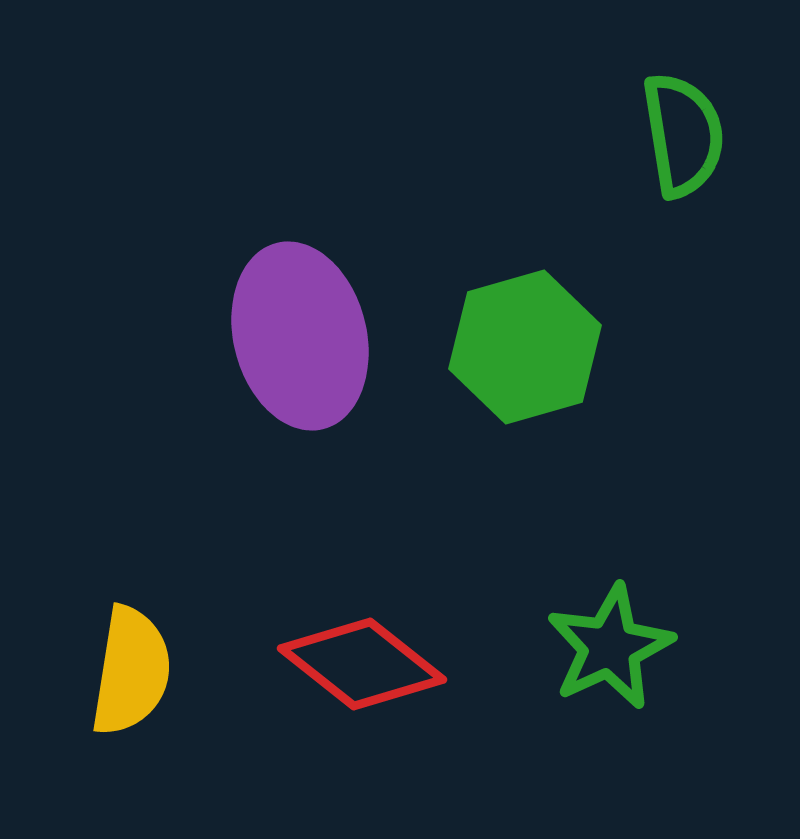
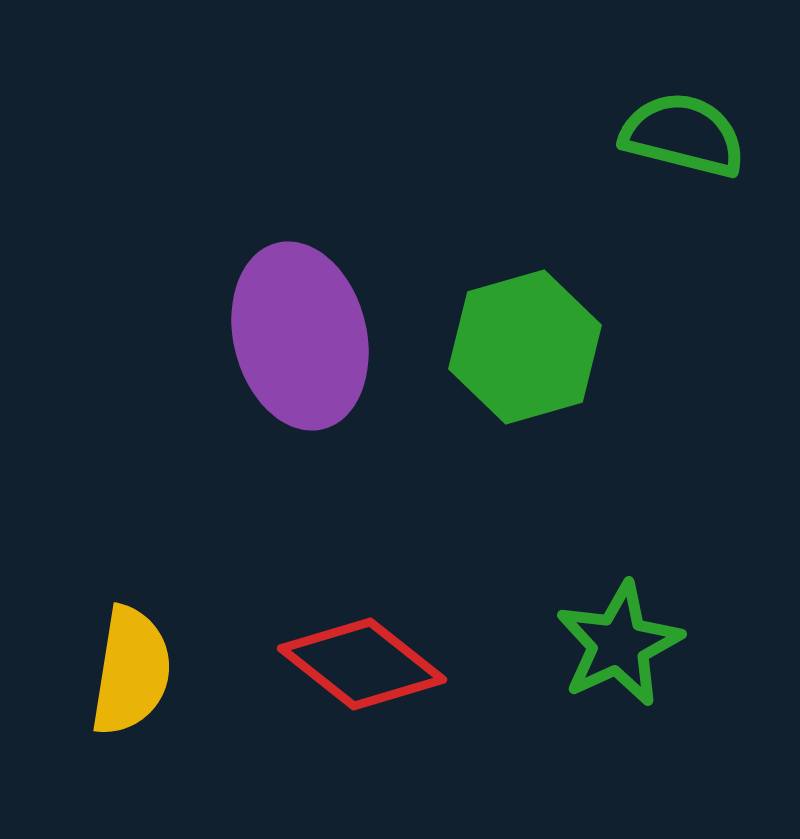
green semicircle: rotated 67 degrees counterclockwise
green star: moved 9 px right, 3 px up
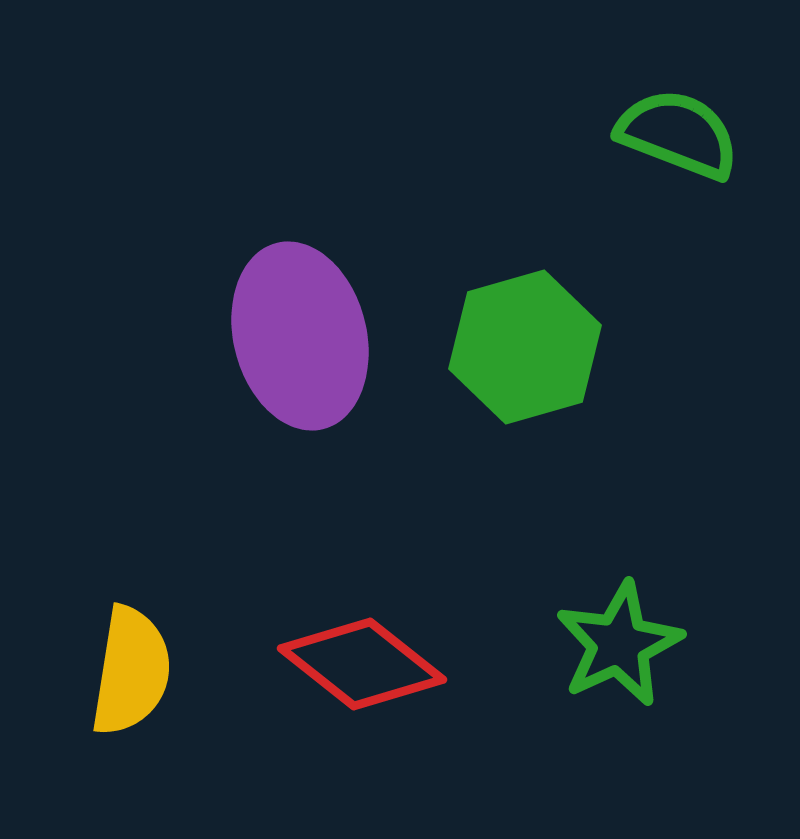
green semicircle: moved 5 px left, 1 px up; rotated 7 degrees clockwise
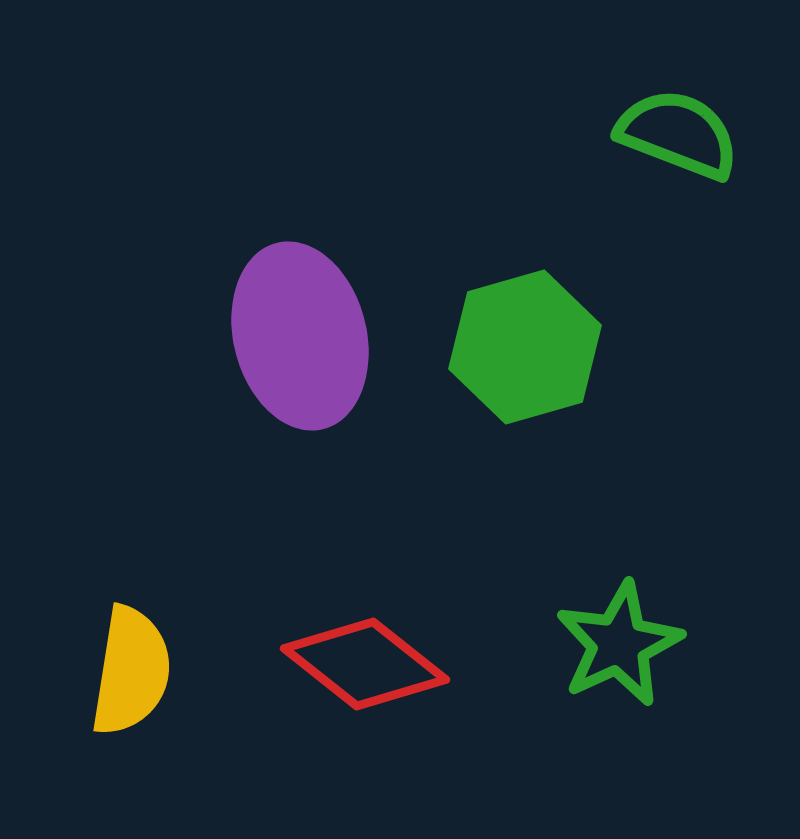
red diamond: moved 3 px right
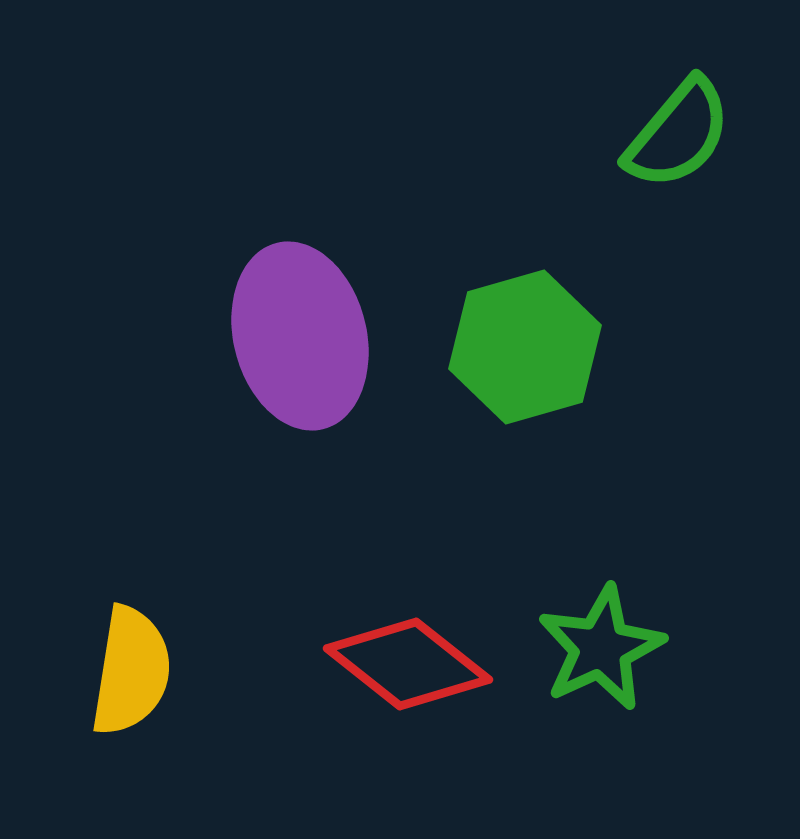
green semicircle: rotated 109 degrees clockwise
green star: moved 18 px left, 4 px down
red diamond: moved 43 px right
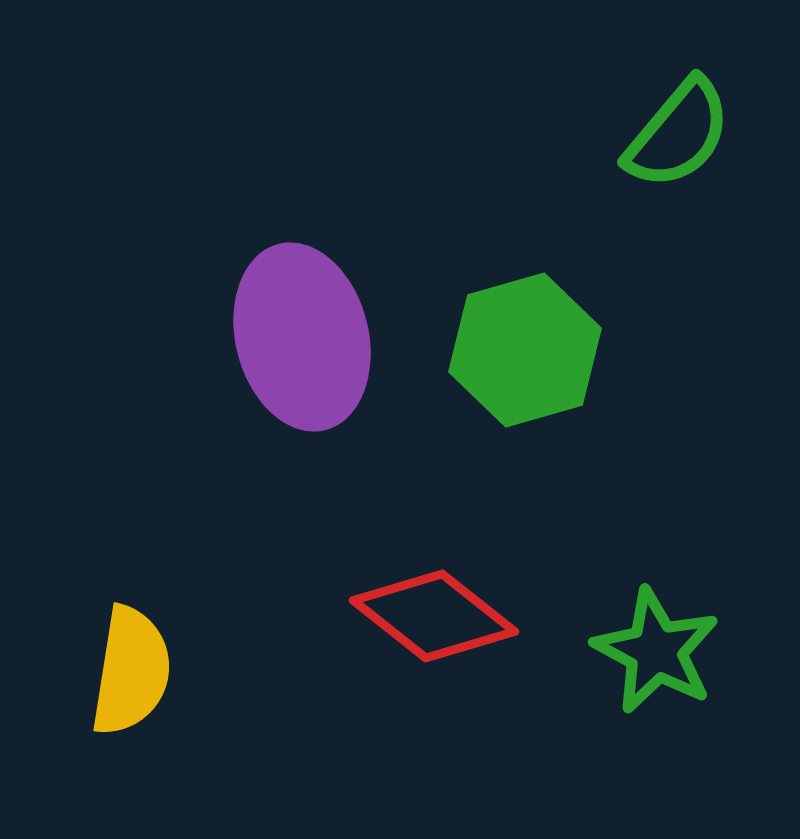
purple ellipse: moved 2 px right, 1 px down
green hexagon: moved 3 px down
green star: moved 55 px right, 3 px down; rotated 19 degrees counterclockwise
red diamond: moved 26 px right, 48 px up
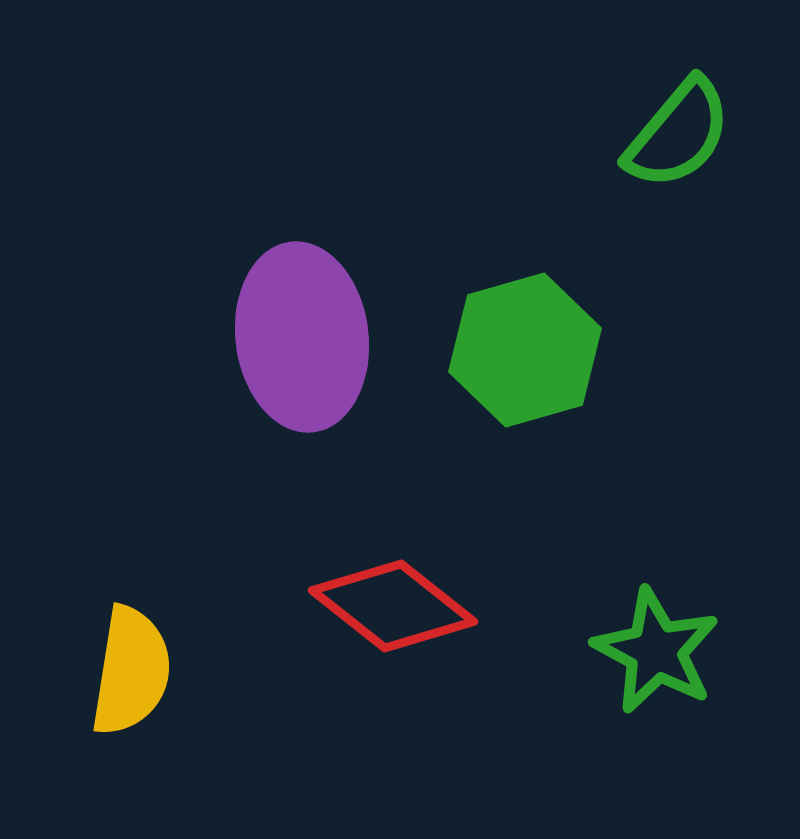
purple ellipse: rotated 7 degrees clockwise
red diamond: moved 41 px left, 10 px up
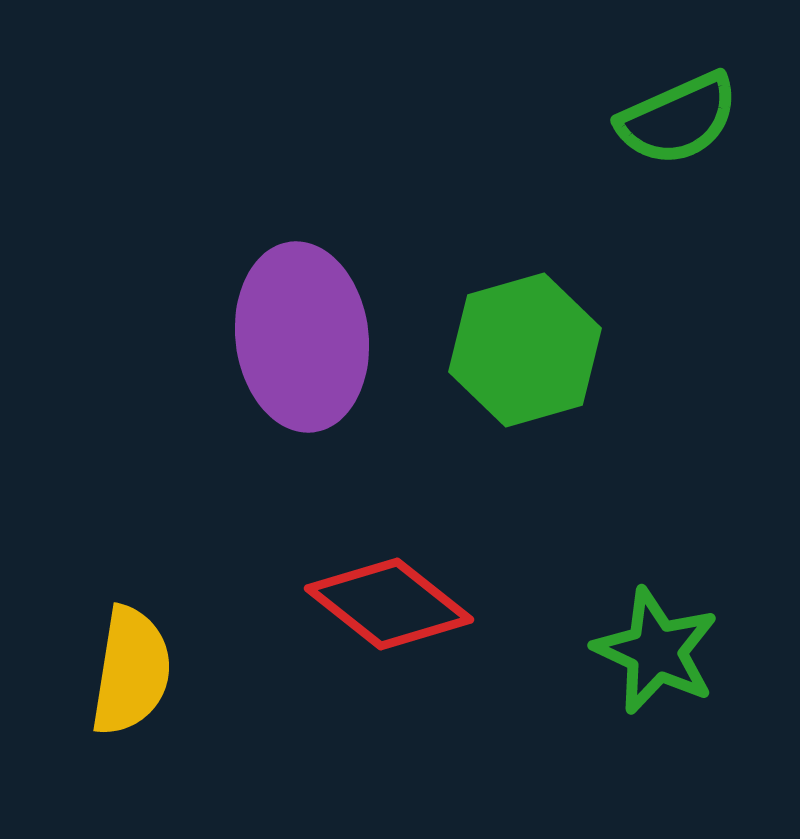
green semicircle: moved 15 px up; rotated 26 degrees clockwise
red diamond: moved 4 px left, 2 px up
green star: rotated 3 degrees counterclockwise
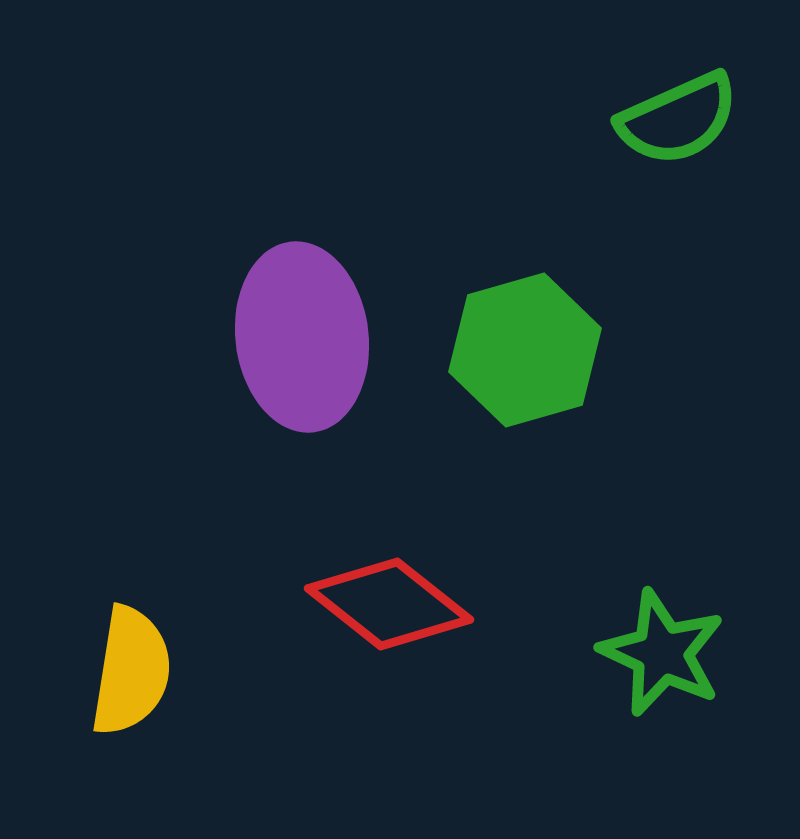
green star: moved 6 px right, 2 px down
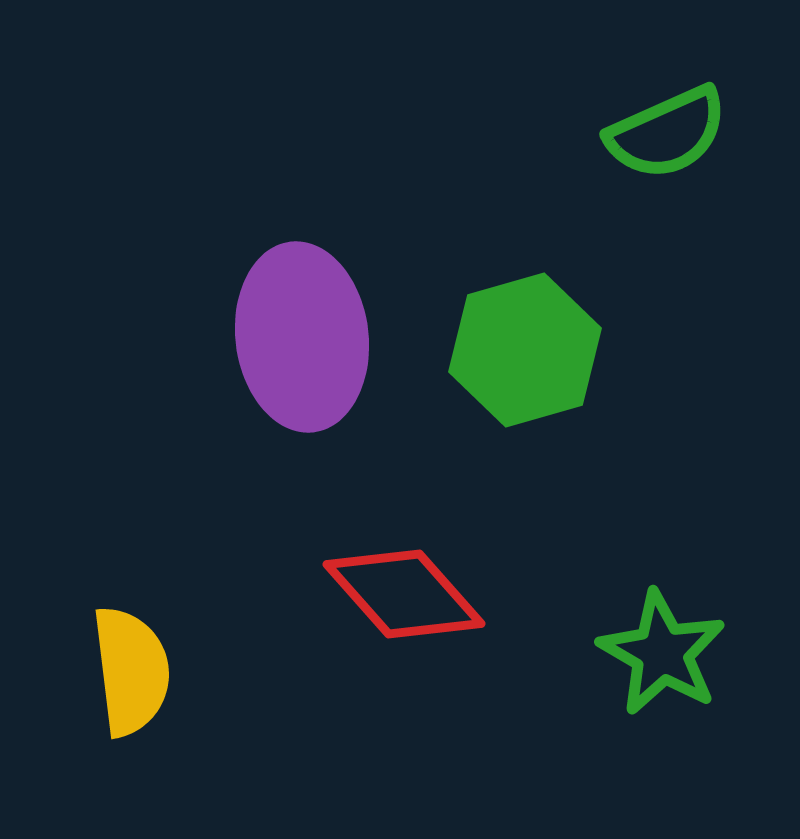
green semicircle: moved 11 px left, 14 px down
red diamond: moved 15 px right, 10 px up; rotated 10 degrees clockwise
green star: rotated 5 degrees clockwise
yellow semicircle: rotated 16 degrees counterclockwise
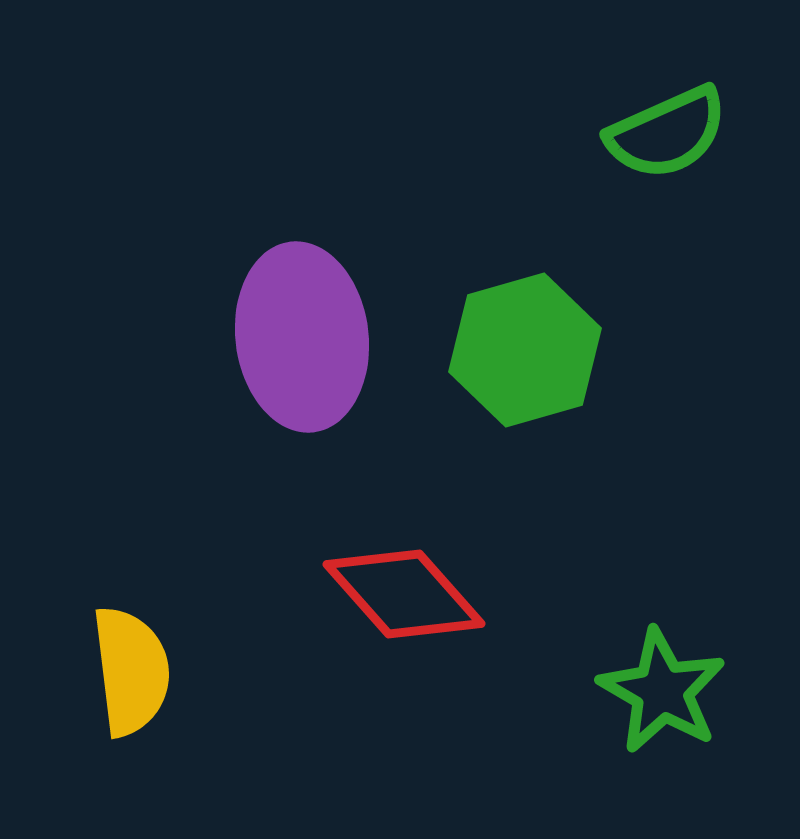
green star: moved 38 px down
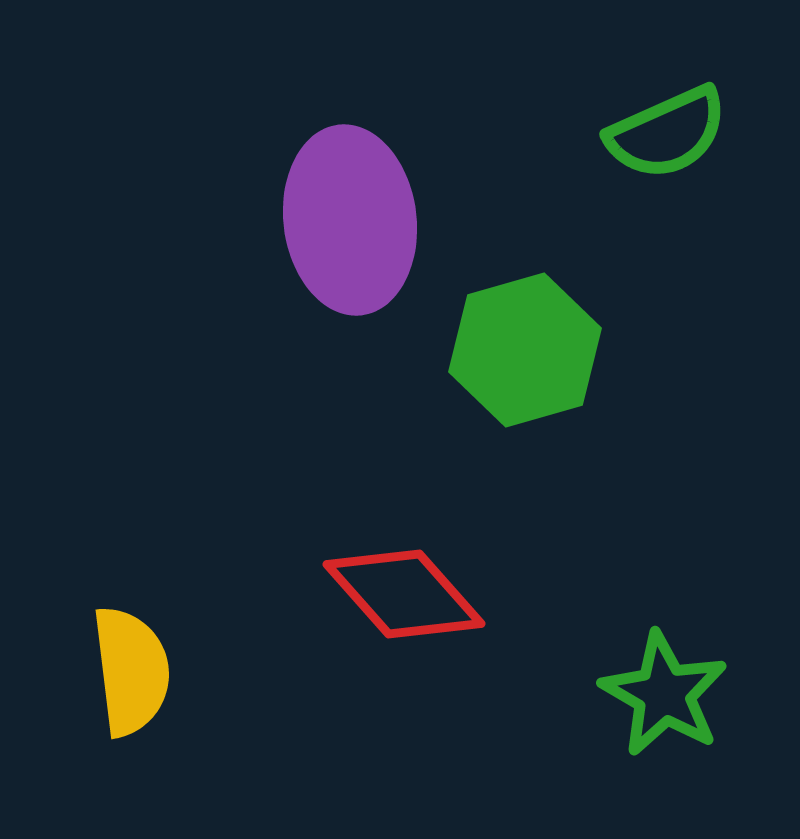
purple ellipse: moved 48 px right, 117 px up
green star: moved 2 px right, 3 px down
